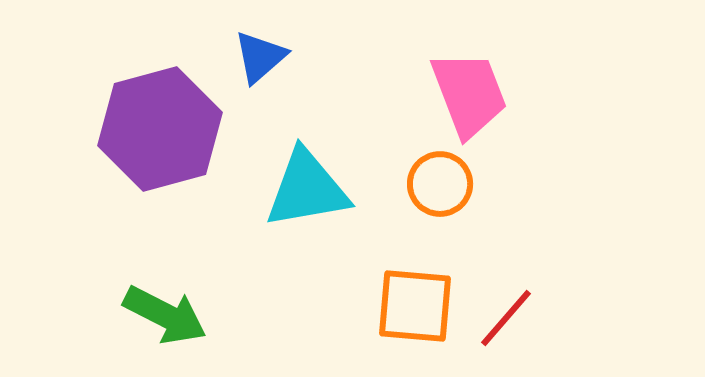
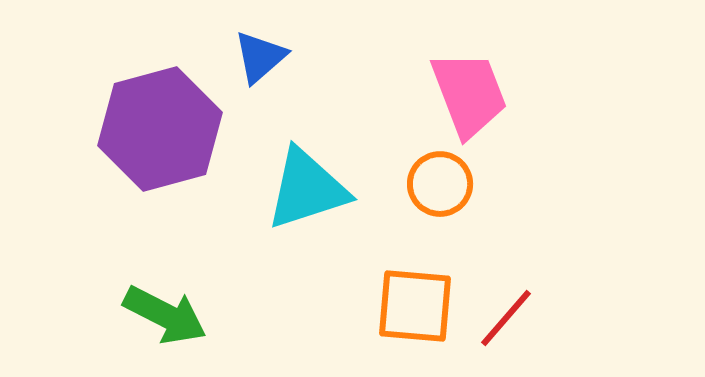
cyan triangle: rotated 8 degrees counterclockwise
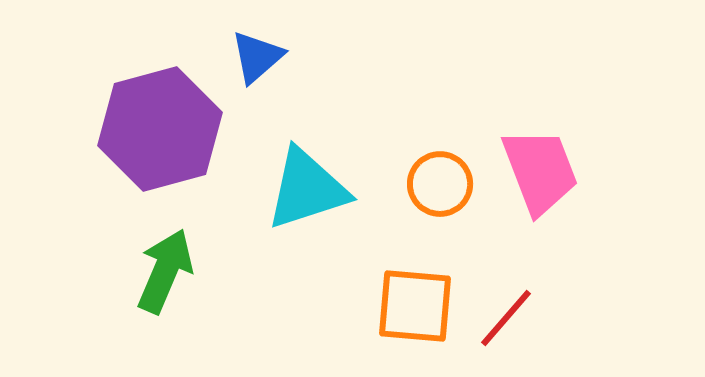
blue triangle: moved 3 px left
pink trapezoid: moved 71 px right, 77 px down
green arrow: moved 44 px up; rotated 94 degrees counterclockwise
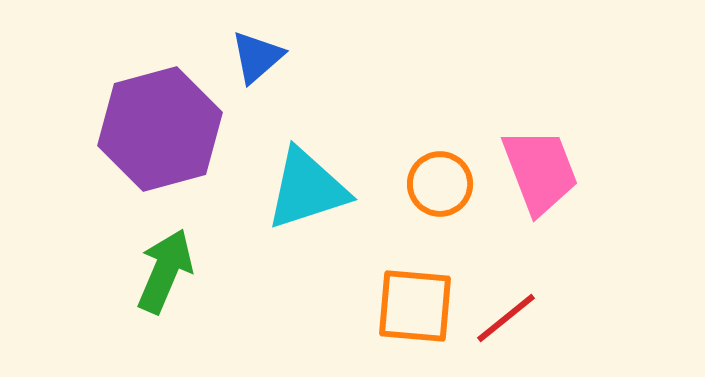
red line: rotated 10 degrees clockwise
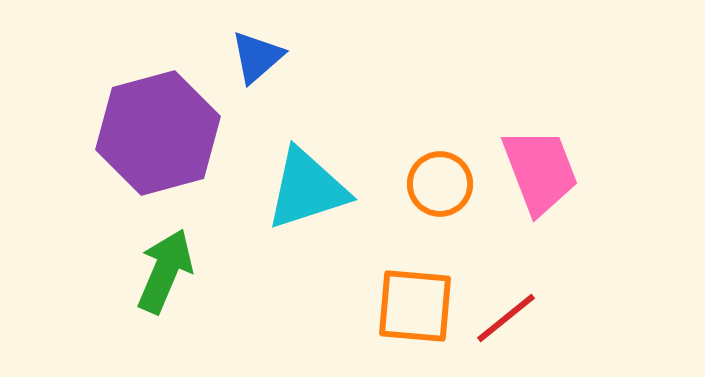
purple hexagon: moved 2 px left, 4 px down
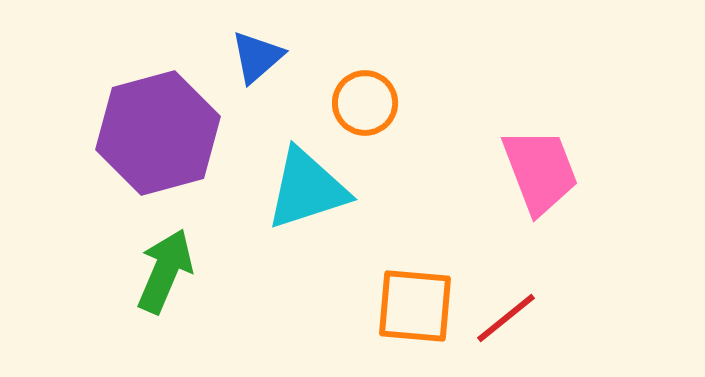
orange circle: moved 75 px left, 81 px up
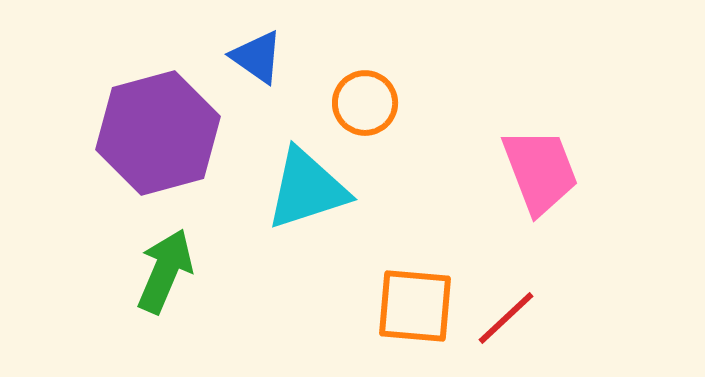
blue triangle: rotated 44 degrees counterclockwise
red line: rotated 4 degrees counterclockwise
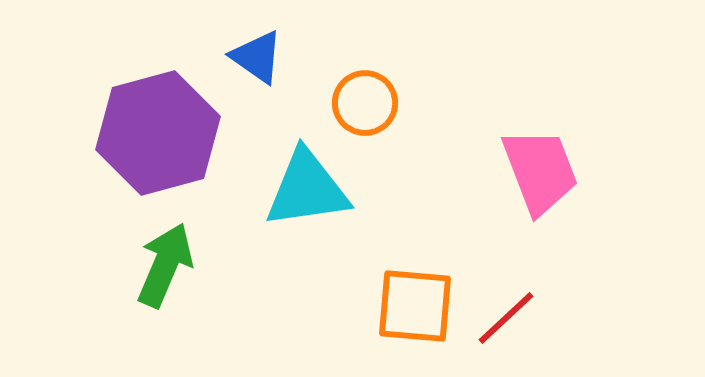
cyan triangle: rotated 10 degrees clockwise
green arrow: moved 6 px up
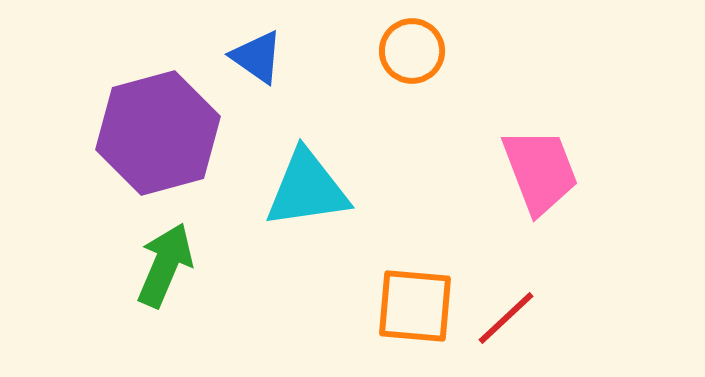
orange circle: moved 47 px right, 52 px up
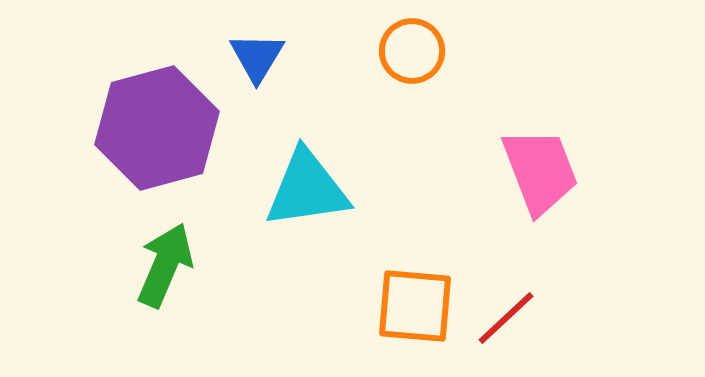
blue triangle: rotated 26 degrees clockwise
purple hexagon: moved 1 px left, 5 px up
